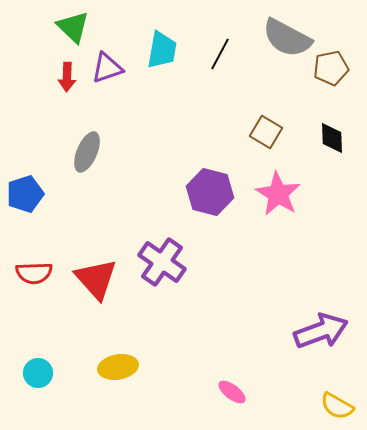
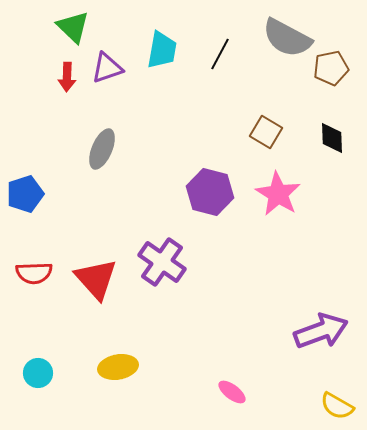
gray ellipse: moved 15 px right, 3 px up
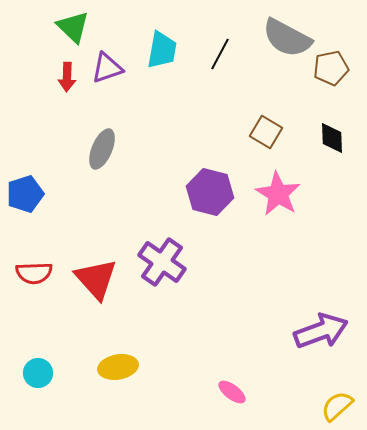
yellow semicircle: rotated 108 degrees clockwise
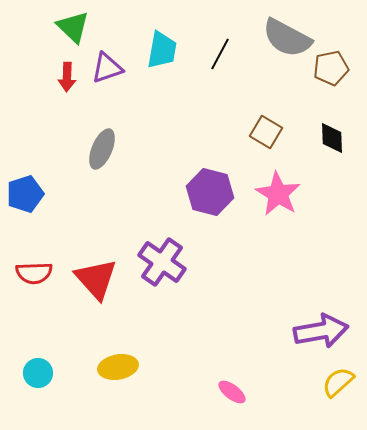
purple arrow: rotated 10 degrees clockwise
yellow semicircle: moved 1 px right, 24 px up
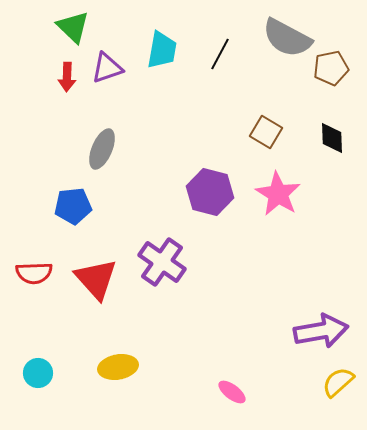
blue pentagon: moved 48 px right, 12 px down; rotated 12 degrees clockwise
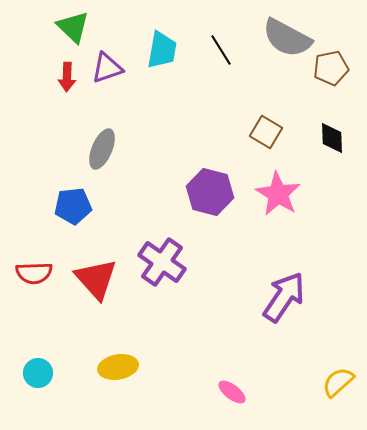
black line: moved 1 px right, 4 px up; rotated 60 degrees counterclockwise
purple arrow: moved 37 px left, 34 px up; rotated 46 degrees counterclockwise
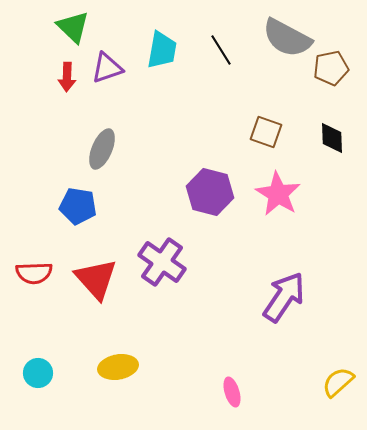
brown square: rotated 12 degrees counterclockwise
blue pentagon: moved 5 px right; rotated 15 degrees clockwise
pink ellipse: rotated 36 degrees clockwise
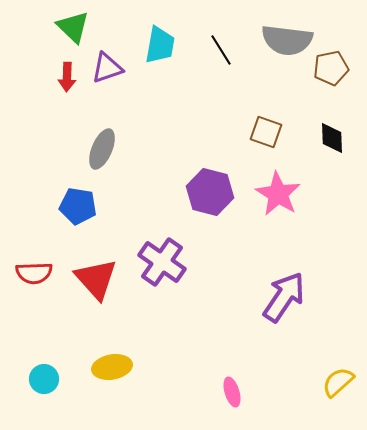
gray semicircle: moved 2 px down; rotated 21 degrees counterclockwise
cyan trapezoid: moved 2 px left, 5 px up
yellow ellipse: moved 6 px left
cyan circle: moved 6 px right, 6 px down
